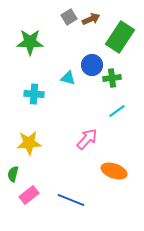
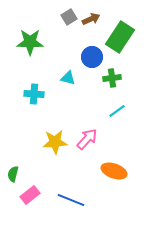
blue circle: moved 8 px up
yellow star: moved 26 px right, 1 px up
pink rectangle: moved 1 px right
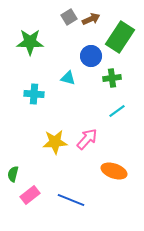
blue circle: moved 1 px left, 1 px up
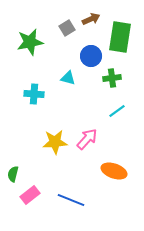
gray square: moved 2 px left, 11 px down
green rectangle: rotated 24 degrees counterclockwise
green star: rotated 12 degrees counterclockwise
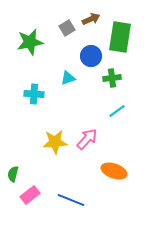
cyan triangle: rotated 35 degrees counterclockwise
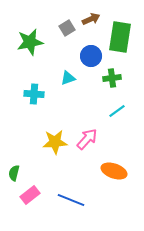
green semicircle: moved 1 px right, 1 px up
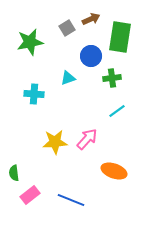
green semicircle: rotated 21 degrees counterclockwise
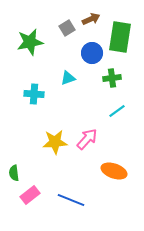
blue circle: moved 1 px right, 3 px up
